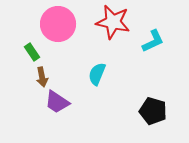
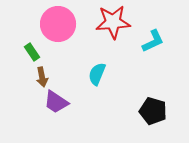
red star: rotated 16 degrees counterclockwise
purple trapezoid: moved 1 px left
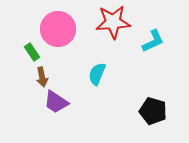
pink circle: moved 5 px down
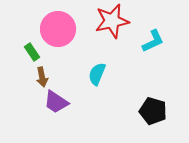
red star: moved 1 px left, 1 px up; rotated 8 degrees counterclockwise
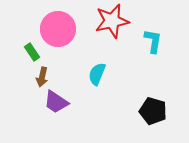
cyan L-shape: rotated 55 degrees counterclockwise
brown arrow: rotated 24 degrees clockwise
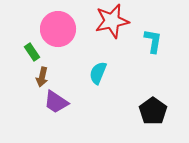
cyan semicircle: moved 1 px right, 1 px up
black pentagon: rotated 20 degrees clockwise
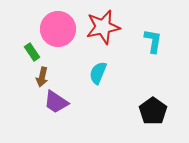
red star: moved 9 px left, 6 px down
